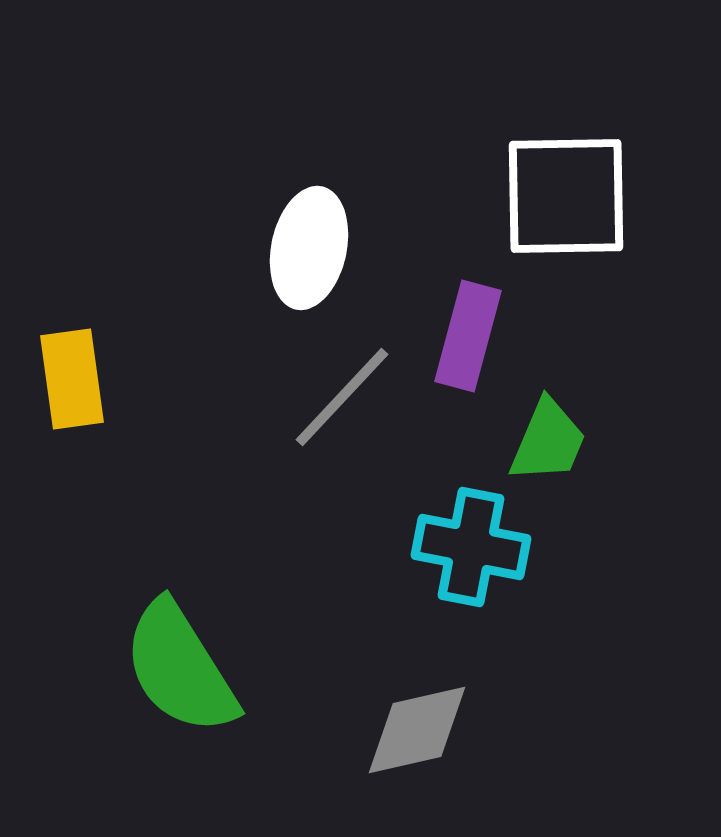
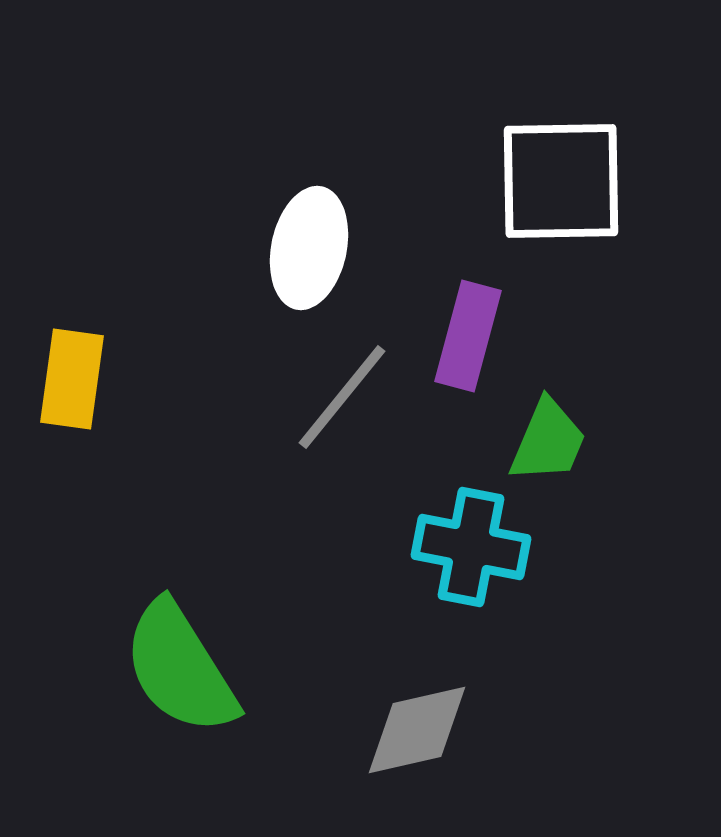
white square: moved 5 px left, 15 px up
yellow rectangle: rotated 16 degrees clockwise
gray line: rotated 4 degrees counterclockwise
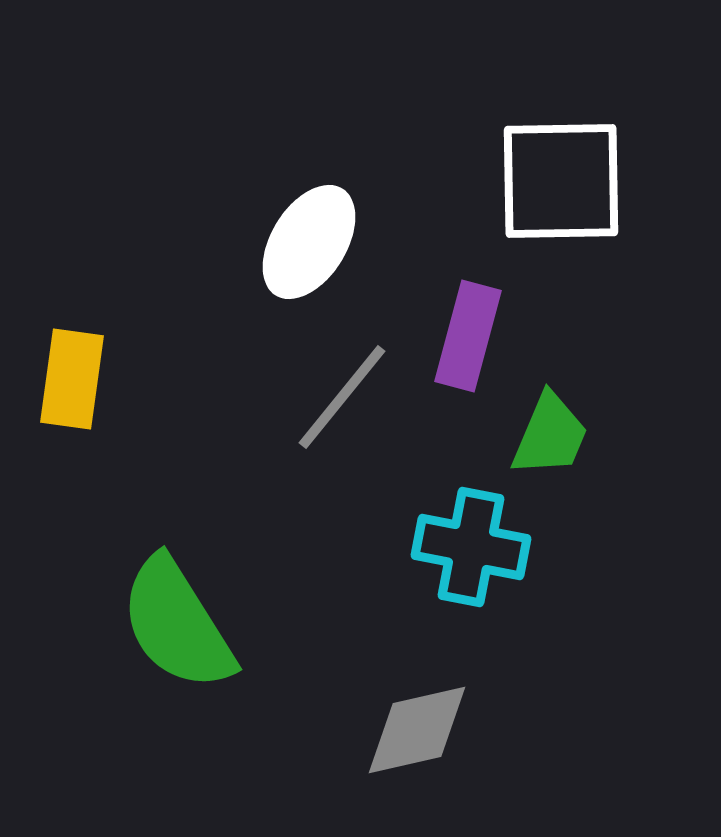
white ellipse: moved 6 px up; rotated 20 degrees clockwise
green trapezoid: moved 2 px right, 6 px up
green semicircle: moved 3 px left, 44 px up
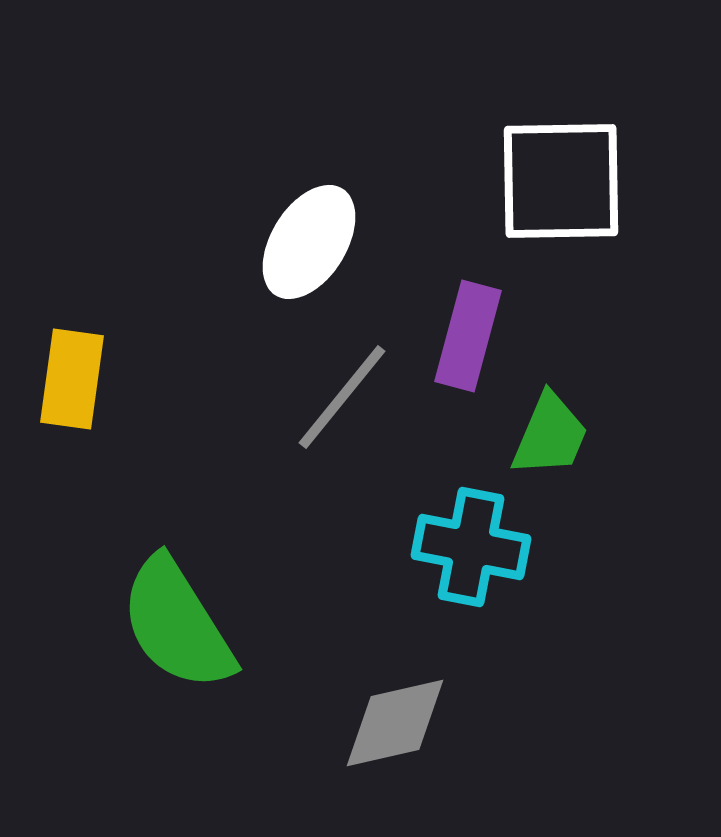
gray diamond: moved 22 px left, 7 px up
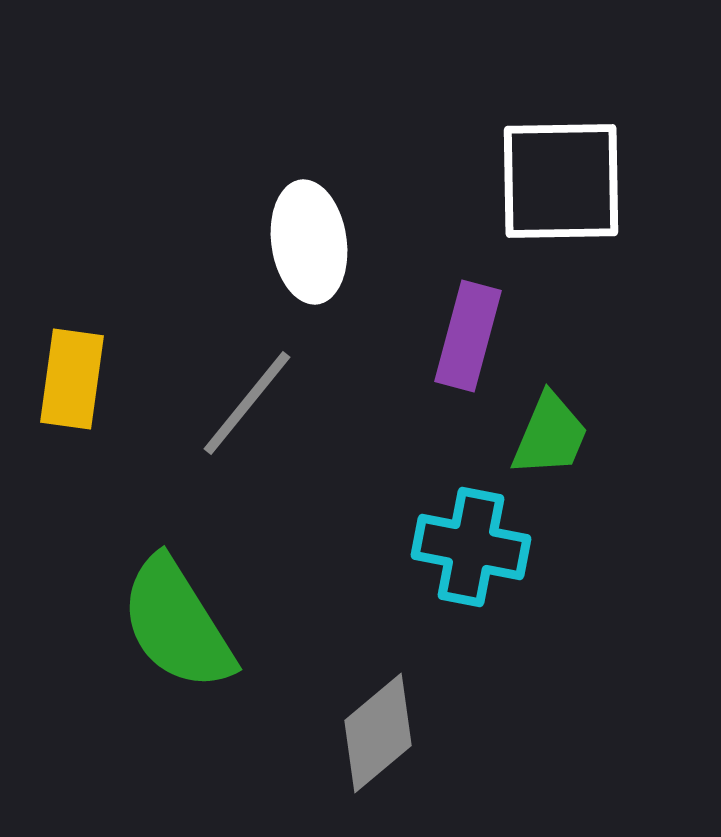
white ellipse: rotated 40 degrees counterclockwise
gray line: moved 95 px left, 6 px down
gray diamond: moved 17 px left, 10 px down; rotated 27 degrees counterclockwise
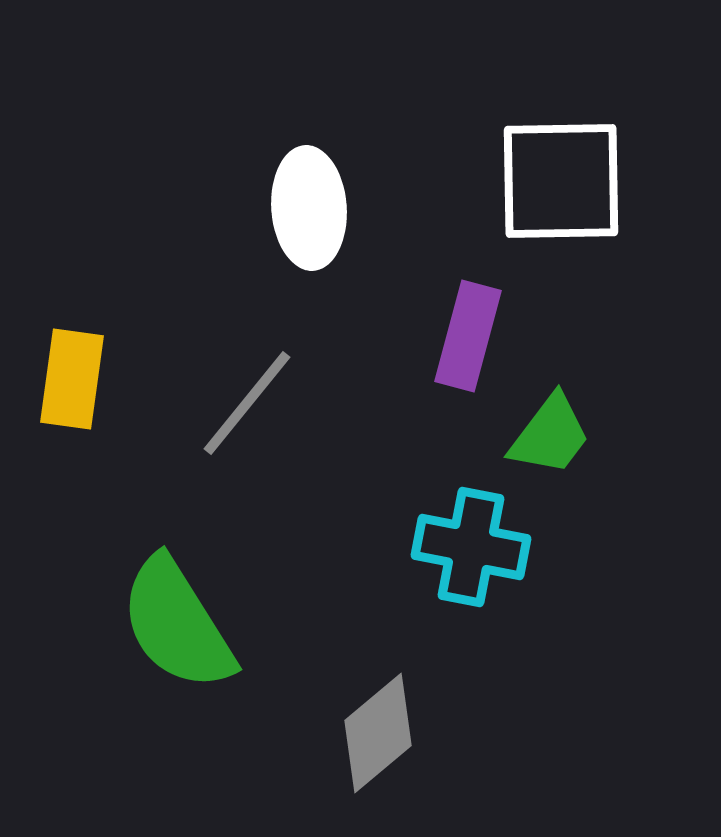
white ellipse: moved 34 px up; rotated 4 degrees clockwise
green trapezoid: rotated 14 degrees clockwise
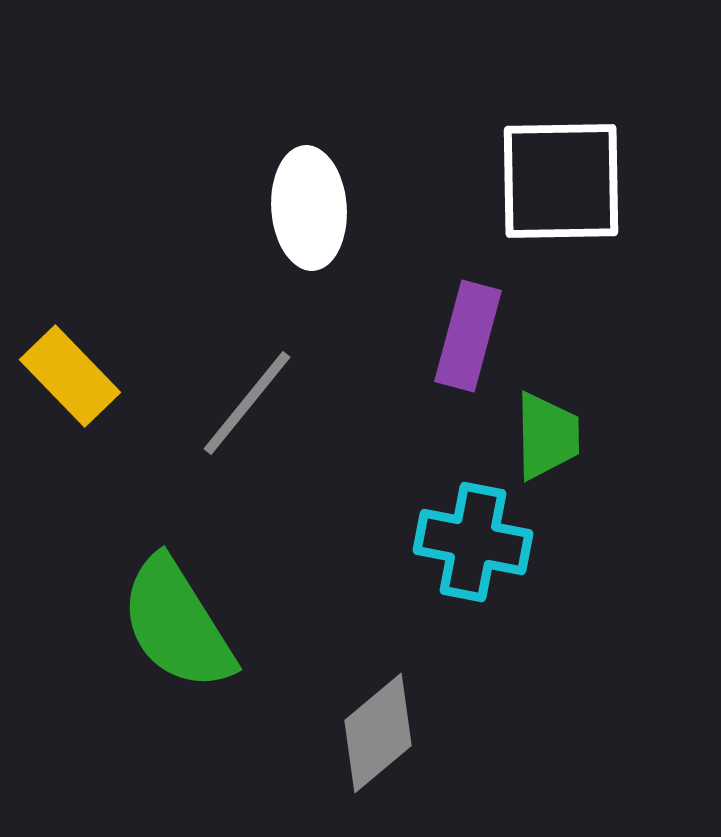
yellow rectangle: moved 2 px left, 3 px up; rotated 52 degrees counterclockwise
green trapezoid: moved 3 px left, 1 px down; rotated 38 degrees counterclockwise
cyan cross: moved 2 px right, 5 px up
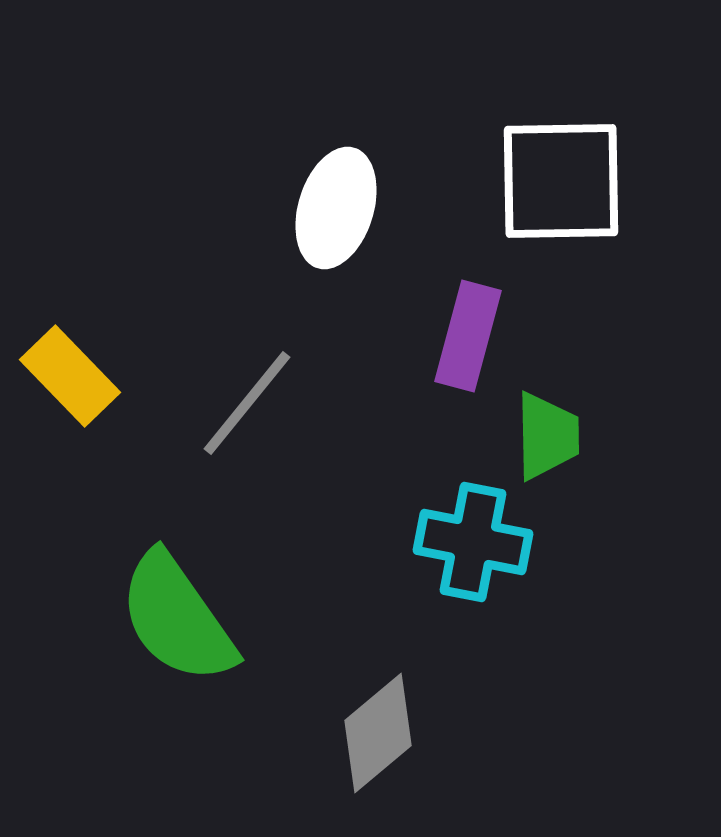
white ellipse: moved 27 px right; rotated 21 degrees clockwise
green semicircle: moved 6 px up; rotated 3 degrees counterclockwise
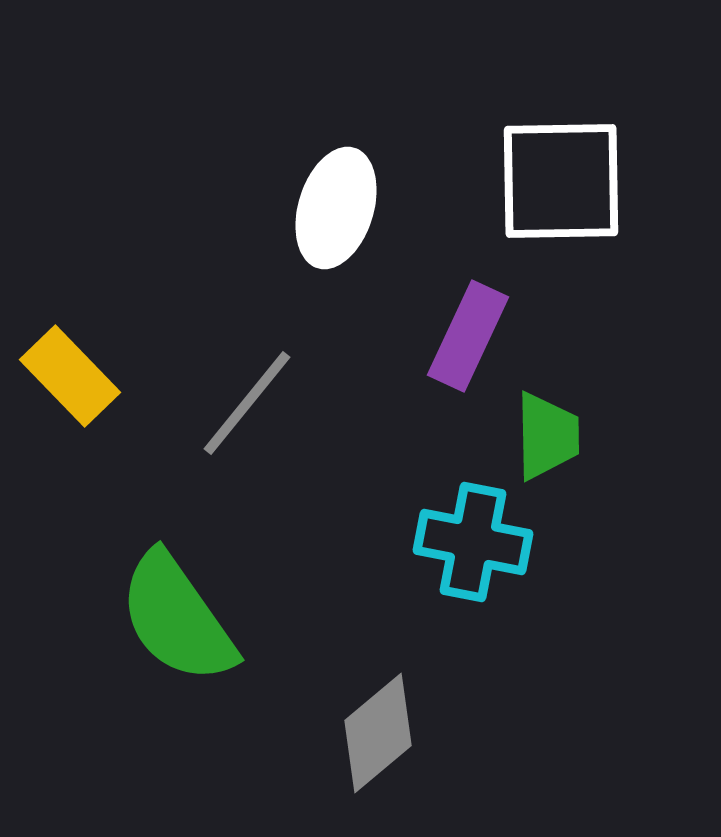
purple rectangle: rotated 10 degrees clockwise
